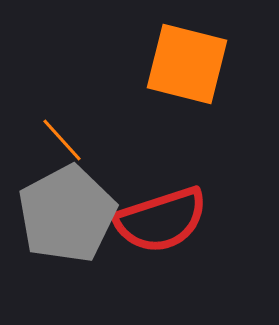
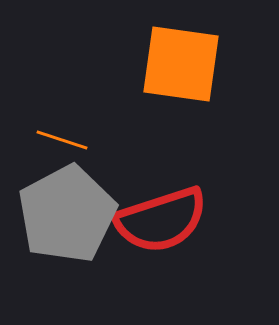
orange square: moved 6 px left; rotated 6 degrees counterclockwise
orange line: rotated 30 degrees counterclockwise
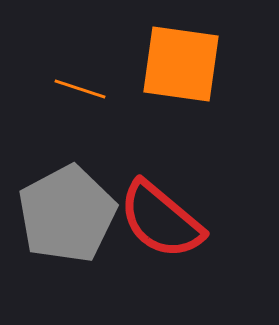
orange line: moved 18 px right, 51 px up
red semicircle: rotated 58 degrees clockwise
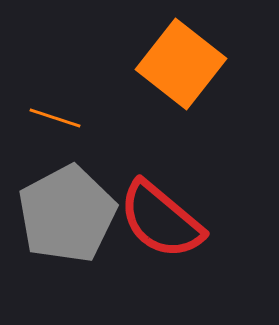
orange square: rotated 30 degrees clockwise
orange line: moved 25 px left, 29 px down
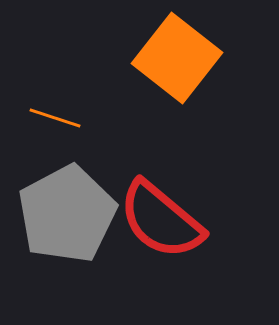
orange square: moved 4 px left, 6 px up
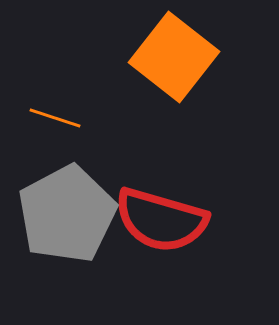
orange square: moved 3 px left, 1 px up
red semicircle: rotated 24 degrees counterclockwise
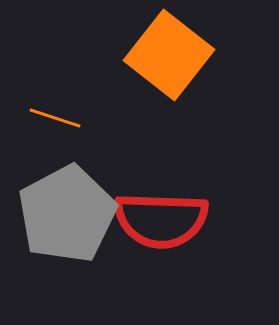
orange square: moved 5 px left, 2 px up
red semicircle: rotated 14 degrees counterclockwise
